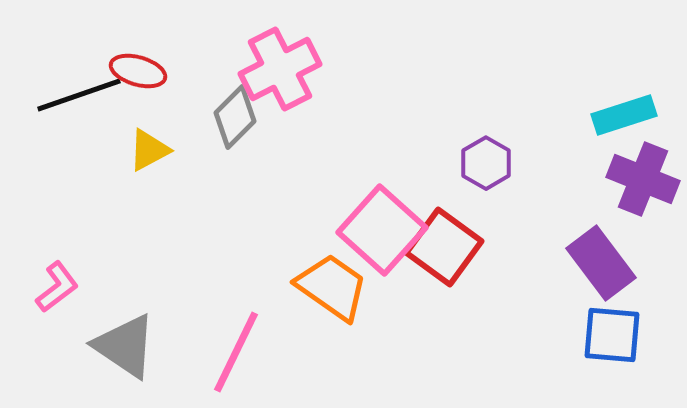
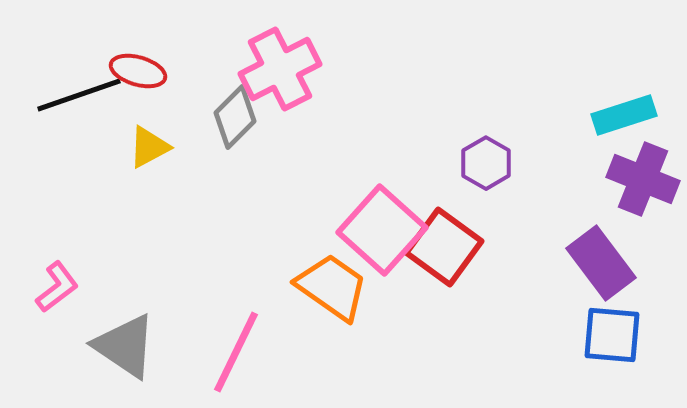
yellow triangle: moved 3 px up
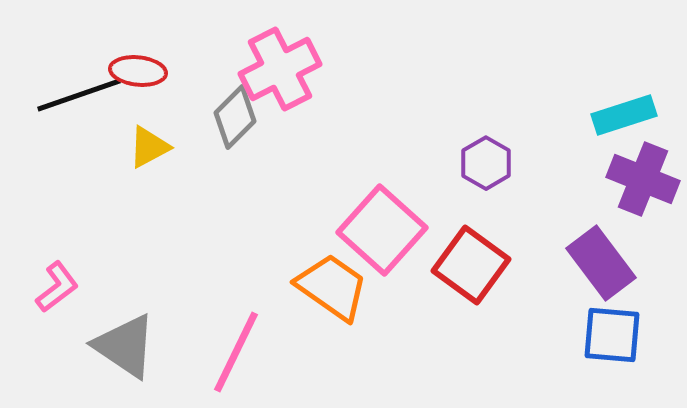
red ellipse: rotated 10 degrees counterclockwise
red square: moved 27 px right, 18 px down
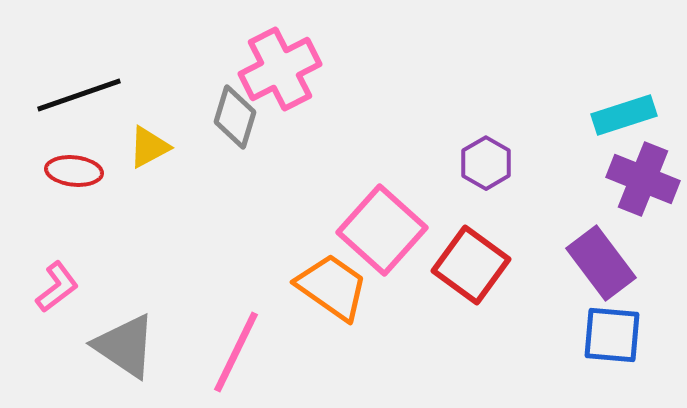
red ellipse: moved 64 px left, 100 px down
gray diamond: rotated 28 degrees counterclockwise
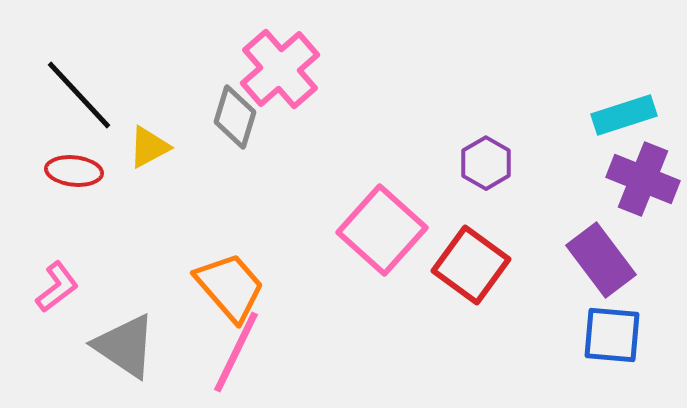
pink cross: rotated 14 degrees counterclockwise
black line: rotated 66 degrees clockwise
purple rectangle: moved 3 px up
orange trapezoid: moved 102 px left; rotated 14 degrees clockwise
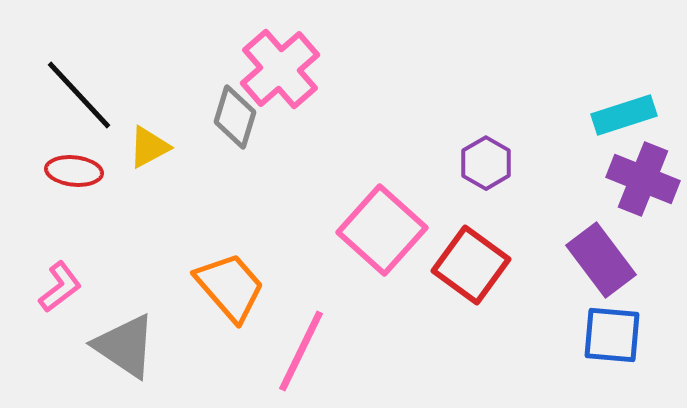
pink L-shape: moved 3 px right
pink line: moved 65 px right, 1 px up
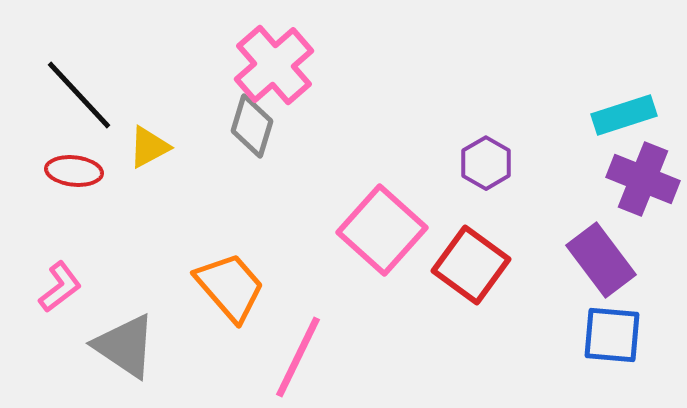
pink cross: moved 6 px left, 4 px up
gray diamond: moved 17 px right, 9 px down
pink line: moved 3 px left, 6 px down
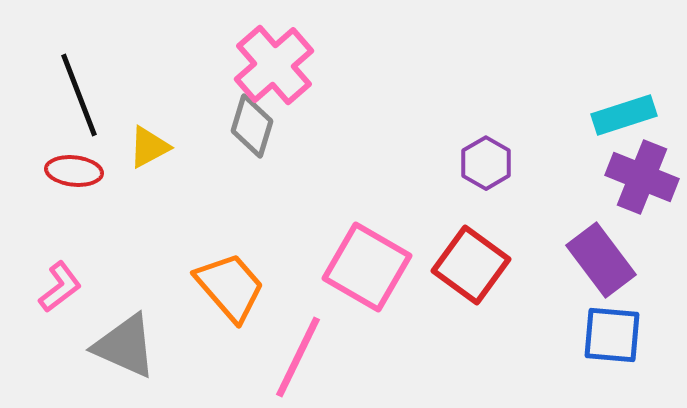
black line: rotated 22 degrees clockwise
purple cross: moved 1 px left, 2 px up
pink square: moved 15 px left, 37 px down; rotated 12 degrees counterclockwise
gray triangle: rotated 10 degrees counterclockwise
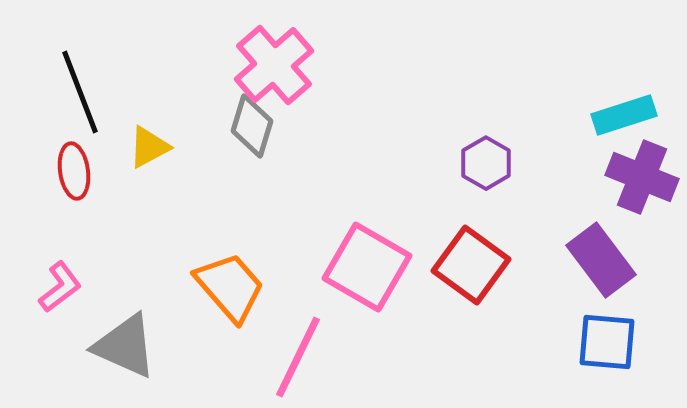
black line: moved 1 px right, 3 px up
red ellipse: rotated 76 degrees clockwise
blue square: moved 5 px left, 7 px down
